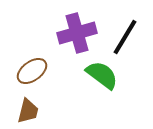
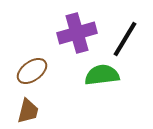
black line: moved 2 px down
green semicircle: rotated 44 degrees counterclockwise
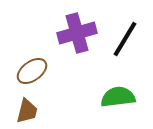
green semicircle: moved 16 px right, 22 px down
brown trapezoid: moved 1 px left
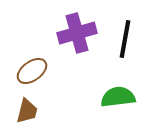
black line: rotated 21 degrees counterclockwise
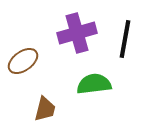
brown ellipse: moved 9 px left, 10 px up
green semicircle: moved 24 px left, 13 px up
brown trapezoid: moved 18 px right, 2 px up
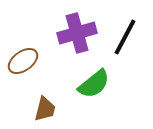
black line: moved 2 px up; rotated 18 degrees clockwise
green semicircle: rotated 148 degrees clockwise
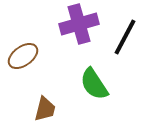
purple cross: moved 2 px right, 9 px up
brown ellipse: moved 5 px up
green semicircle: rotated 96 degrees clockwise
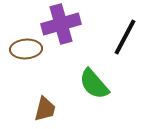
purple cross: moved 18 px left
brown ellipse: moved 3 px right, 7 px up; rotated 32 degrees clockwise
green semicircle: rotated 8 degrees counterclockwise
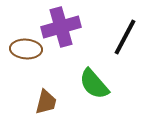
purple cross: moved 3 px down
brown ellipse: rotated 8 degrees clockwise
brown trapezoid: moved 1 px right, 7 px up
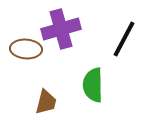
purple cross: moved 2 px down
black line: moved 1 px left, 2 px down
green semicircle: moved 1 px left, 1 px down; rotated 40 degrees clockwise
